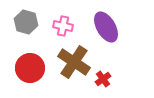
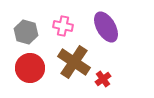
gray hexagon: moved 10 px down
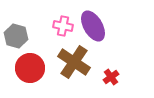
purple ellipse: moved 13 px left, 1 px up
gray hexagon: moved 10 px left, 4 px down
red cross: moved 8 px right, 2 px up
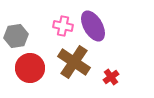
gray hexagon: rotated 25 degrees counterclockwise
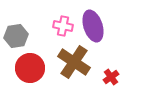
purple ellipse: rotated 12 degrees clockwise
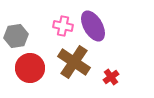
purple ellipse: rotated 12 degrees counterclockwise
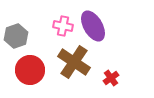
gray hexagon: rotated 10 degrees counterclockwise
red circle: moved 2 px down
red cross: moved 1 px down
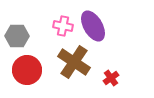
gray hexagon: moved 1 px right; rotated 20 degrees clockwise
red circle: moved 3 px left
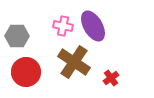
red circle: moved 1 px left, 2 px down
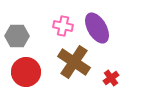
purple ellipse: moved 4 px right, 2 px down
